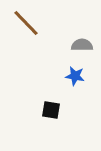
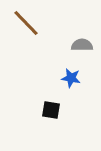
blue star: moved 4 px left, 2 px down
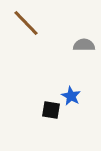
gray semicircle: moved 2 px right
blue star: moved 18 px down; rotated 18 degrees clockwise
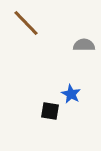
blue star: moved 2 px up
black square: moved 1 px left, 1 px down
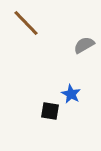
gray semicircle: rotated 30 degrees counterclockwise
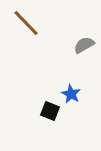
black square: rotated 12 degrees clockwise
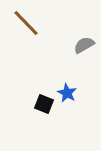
blue star: moved 4 px left, 1 px up
black square: moved 6 px left, 7 px up
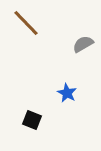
gray semicircle: moved 1 px left, 1 px up
black square: moved 12 px left, 16 px down
